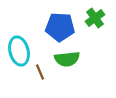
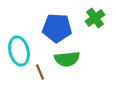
blue pentagon: moved 3 px left, 1 px down
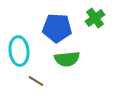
cyan ellipse: rotated 8 degrees clockwise
brown line: moved 4 px left, 9 px down; rotated 35 degrees counterclockwise
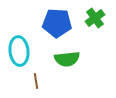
blue pentagon: moved 5 px up
brown line: rotated 49 degrees clockwise
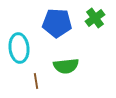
cyan ellipse: moved 3 px up
green semicircle: moved 1 px left, 7 px down
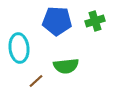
green cross: moved 3 px down; rotated 18 degrees clockwise
blue pentagon: moved 2 px up
brown line: rotated 56 degrees clockwise
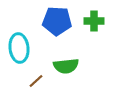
green cross: moved 1 px left; rotated 18 degrees clockwise
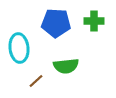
blue pentagon: moved 1 px left, 2 px down
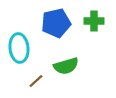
blue pentagon: rotated 16 degrees counterclockwise
green semicircle: rotated 10 degrees counterclockwise
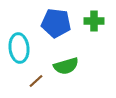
blue pentagon: rotated 20 degrees clockwise
